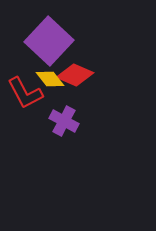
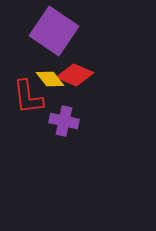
purple square: moved 5 px right, 10 px up; rotated 9 degrees counterclockwise
red L-shape: moved 3 px right, 4 px down; rotated 21 degrees clockwise
purple cross: rotated 16 degrees counterclockwise
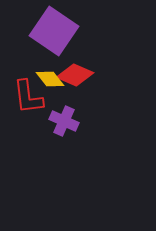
purple cross: rotated 12 degrees clockwise
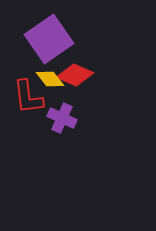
purple square: moved 5 px left, 8 px down; rotated 21 degrees clockwise
purple cross: moved 2 px left, 3 px up
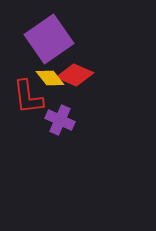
yellow diamond: moved 1 px up
purple cross: moved 2 px left, 2 px down
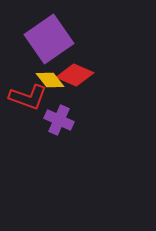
yellow diamond: moved 2 px down
red L-shape: rotated 63 degrees counterclockwise
purple cross: moved 1 px left
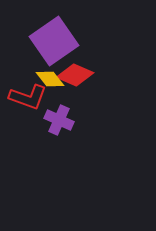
purple square: moved 5 px right, 2 px down
yellow diamond: moved 1 px up
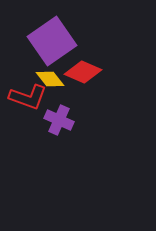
purple square: moved 2 px left
red diamond: moved 8 px right, 3 px up
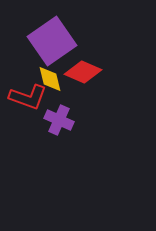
yellow diamond: rotated 24 degrees clockwise
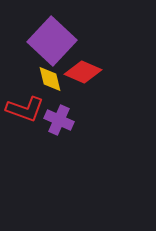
purple square: rotated 12 degrees counterclockwise
red L-shape: moved 3 px left, 12 px down
